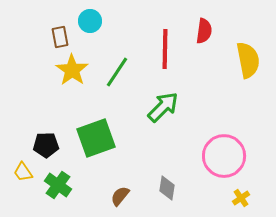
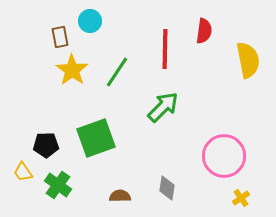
brown semicircle: rotated 50 degrees clockwise
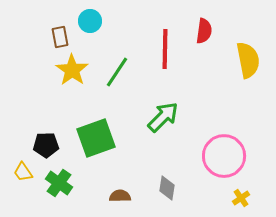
green arrow: moved 10 px down
green cross: moved 1 px right, 2 px up
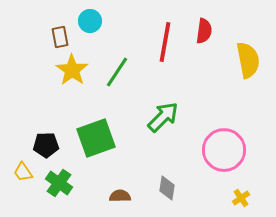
red line: moved 7 px up; rotated 9 degrees clockwise
pink circle: moved 6 px up
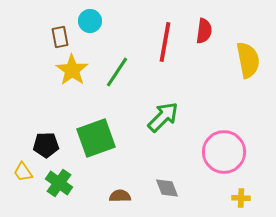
pink circle: moved 2 px down
gray diamond: rotated 30 degrees counterclockwise
yellow cross: rotated 36 degrees clockwise
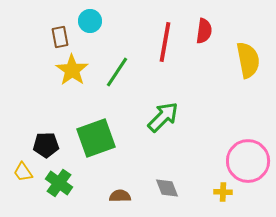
pink circle: moved 24 px right, 9 px down
yellow cross: moved 18 px left, 6 px up
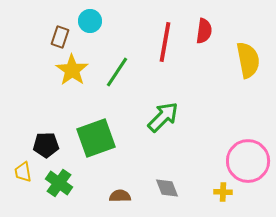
brown rectangle: rotated 30 degrees clockwise
yellow trapezoid: rotated 25 degrees clockwise
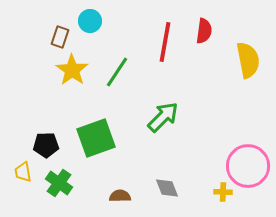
pink circle: moved 5 px down
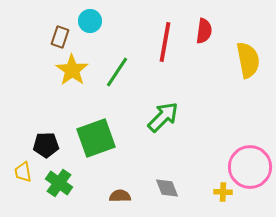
pink circle: moved 2 px right, 1 px down
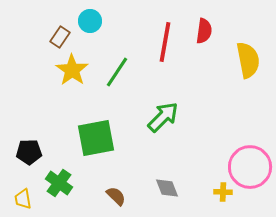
brown rectangle: rotated 15 degrees clockwise
green square: rotated 9 degrees clockwise
black pentagon: moved 17 px left, 7 px down
yellow trapezoid: moved 27 px down
brown semicircle: moved 4 px left; rotated 45 degrees clockwise
